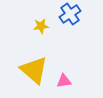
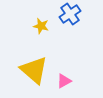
yellow star: rotated 21 degrees clockwise
pink triangle: rotated 21 degrees counterclockwise
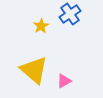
yellow star: rotated 28 degrees clockwise
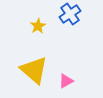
yellow star: moved 3 px left
pink triangle: moved 2 px right
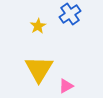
yellow triangle: moved 5 px right, 1 px up; rotated 20 degrees clockwise
pink triangle: moved 5 px down
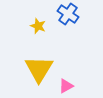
blue cross: moved 2 px left; rotated 20 degrees counterclockwise
yellow star: rotated 21 degrees counterclockwise
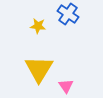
yellow star: rotated 14 degrees counterclockwise
pink triangle: rotated 35 degrees counterclockwise
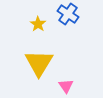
yellow star: moved 2 px up; rotated 28 degrees clockwise
yellow triangle: moved 6 px up
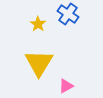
pink triangle: rotated 35 degrees clockwise
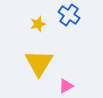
blue cross: moved 1 px right, 1 px down
yellow star: rotated 21 degrees clockwise
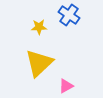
yellow star: moved 1 px right, 3 px down; rotated 14 degrees clockwise
yellow triangle: rotated 16 degrees clockwise
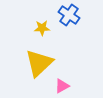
yellow star: moved 3 px right, 1 px down
pink triangle: moved 4 px left
